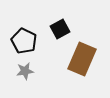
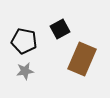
black pentagon: rotated 15 degrees counterclockwise
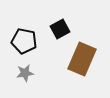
gray star: moved 2 px down
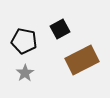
brown rectangle: moved 1 px down; rotated 40 degrees clockwise
gray star: rotated 24 degrees counterclockwise
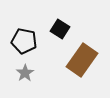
black square: rotated 30 degrees counterclockwise
brown rectangle: rotated 28 degrees counterclockwise
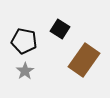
brown rectangle: moved 2 px right
gray star: moved 2 px up
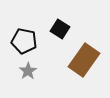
gray star: moved 3 px right
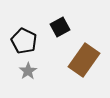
black square: moved 2 px up; rotated 30 degrees clockwise
black pentagon: rotated 15 degrees clockwise
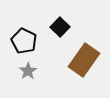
black square: rotated 18 degrees counterclockwise
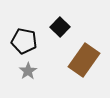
black pentagon: rotated 15 degrees counterclockwise
